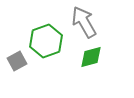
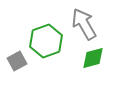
gray arrow: moved 2 px down
green diamond: moved 2 px right, 1 px down
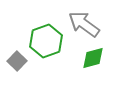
gray arrow: rotated 24 degrees counterclockwise
gray square: rotated 18 degrees counterclockwise
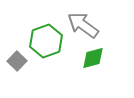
gray arrow: moved 1 px left, 1 px down
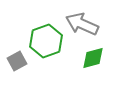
gray arrow: moved 1 px left, 1 px up; rotated 12 degrees counterclockwise
gray square: rotated 18 degrees clockwise
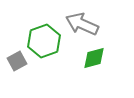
green hexagon: moved 2 px left
green diamond: moved 1 px right
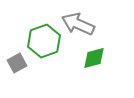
gray arrow: moved 4 px left
gray square: moved 2 px down
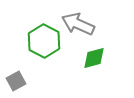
green hexagon: rotated 12 degrees counterclockwise
gray square: moved 1 px left, 18 px down
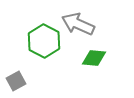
green diamond: rotated 20 degrees clockwise
